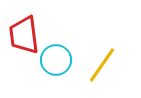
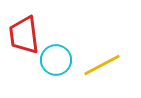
yellow line: rotated 27 degrees clockwise
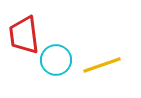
yellow line: rotated 9 degrees clockwise
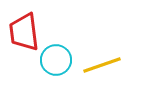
red trapezoid: moved 3 px up
